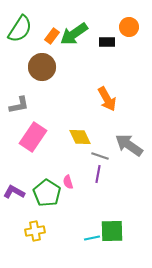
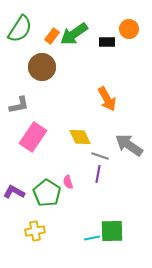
orange circle: moved 2 px down
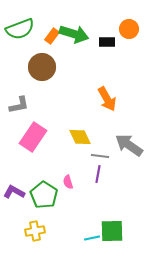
green semicircle: rotated 36 degrees clockwise
green arrow: rotated 128 degrees counterclockwise
gray line: rotated 12 degrees counterclockwise
green pentagon: moved 3 px left, 2 px down
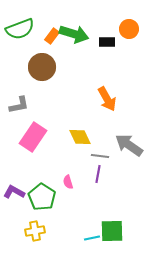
green pentagon: moved 2 px left, 2 px down
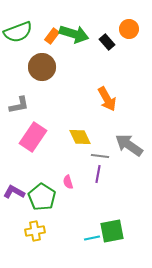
green semicircle: moved 2 px left, 3 px down
black rectangle: rotated 49 degrees clockwise
green square: rotated 10 degrees counterclockwise
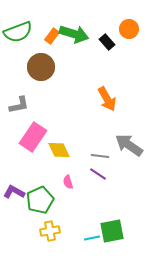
brown circle: moved 1 px left
yellow diamond: moved 21 px left, 13 px down
purple line: rotated 66 degrees counterclockwise
green pentagon: moved 2 px left, 3 px down; rotated 16 degrees clockwise
yellow cross: moved 15 px right
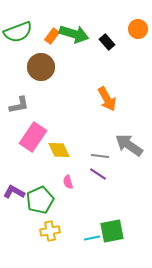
orange circle: moved 9 px right
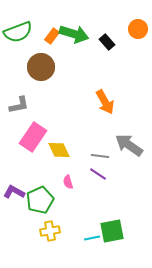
orange arrow: moved 2 px left, 3 px down
